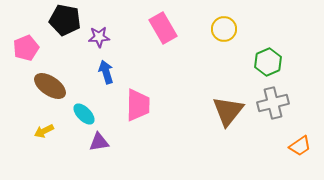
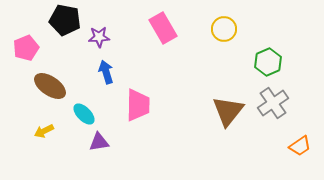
gray cross: rotated 20 degrees counterclockwise
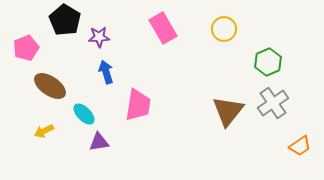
black pentagon: rotated 20 degrees clockwise
pink trapezoid: rotated 8 degrees clockwise
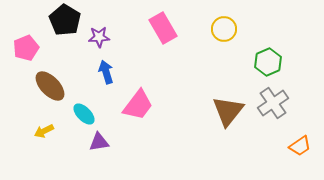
brown ellipse: rotated 12 degrees clockwise
pink trapezoid: rotated 28 degrees clockwise
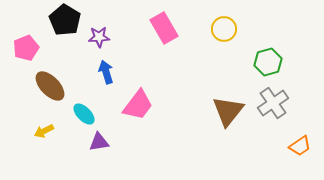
pink rectangle: moved 1 px right
green hexagon: rotated 8 degrees clockwise
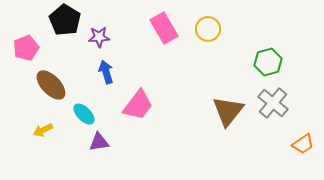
yellow circle: moved 16 px left
brown ellipse: moved 1 px right, 1 px up
gray cross: rotated 16 degrees counterclockwise
yellow arrow: moved 1 px left, 1 px up
orange trapezoid: moved 3 px right, 2 px up
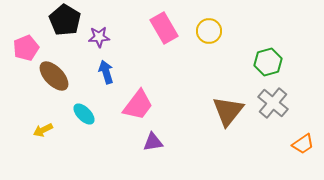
yellow circle: moved 1 px right, 2 px down
brown ellipse: moved 3 px right, 9 px up
purple triangle: moved 54 px right
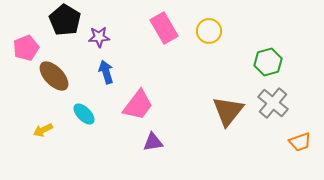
orange trapezoid: moved 3 px left, 2 px up; rotated 15 degrees clockwise
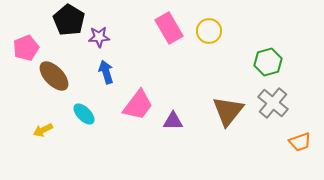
black pentagon: moved 4 px right
pink rectangle: moved 5 px right
purple triangle: moved 20 px right, 21 px up; rotated 10 degrees clockwise
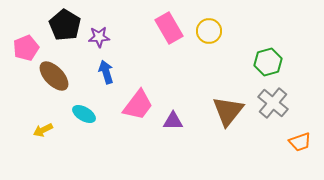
black pentagon: moved 4 px left, 5 px down
cyan ellipse: rotated 15 degrees counterclockwise
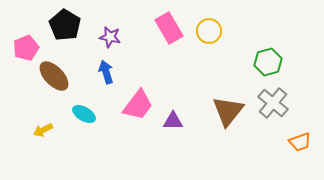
purple star: moved 11 px right; rotated 15 degrees clockwise
